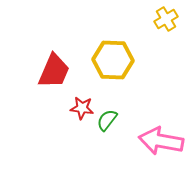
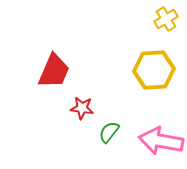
yellow hexagon: moved 41 px right, 10 px down; rotated 6 degrees counterclockwise
green semicircle: moved 2 px right, 12 px down
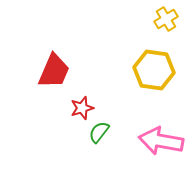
yellow hexagon: rotated 12 degrees clockwise
red star: rotated 25 degrees counterclockwise
green semicircle: moved 10 px left
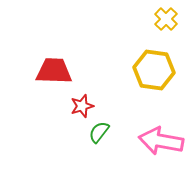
yellow cross: rotated 15 degrees counterclockwise
red trapezoid: rotated 111 degrees counterclockwise
red star: moved 2 px up
